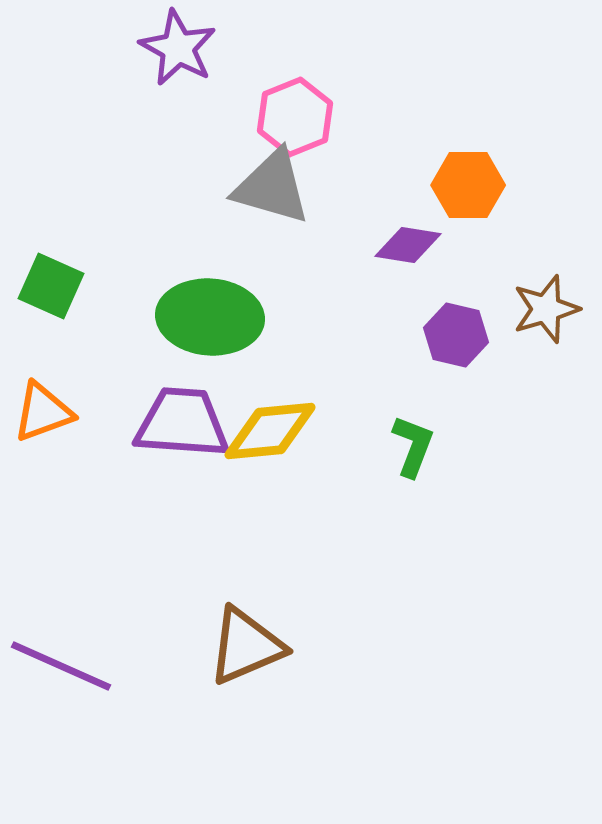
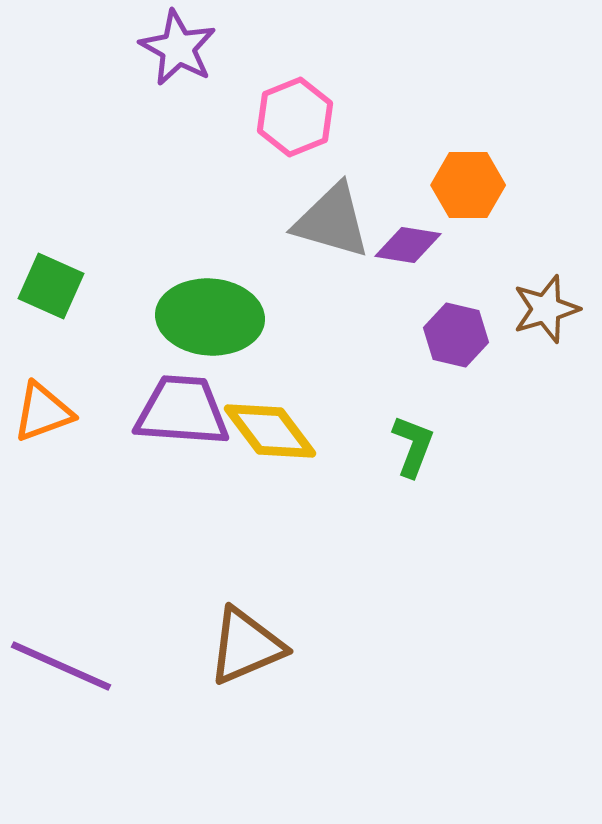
gray triangle: moved 60 px right, 34 px down
purple trapezoid: moved 12 px up
yellow diamond: rotated 58 degrees clockwise
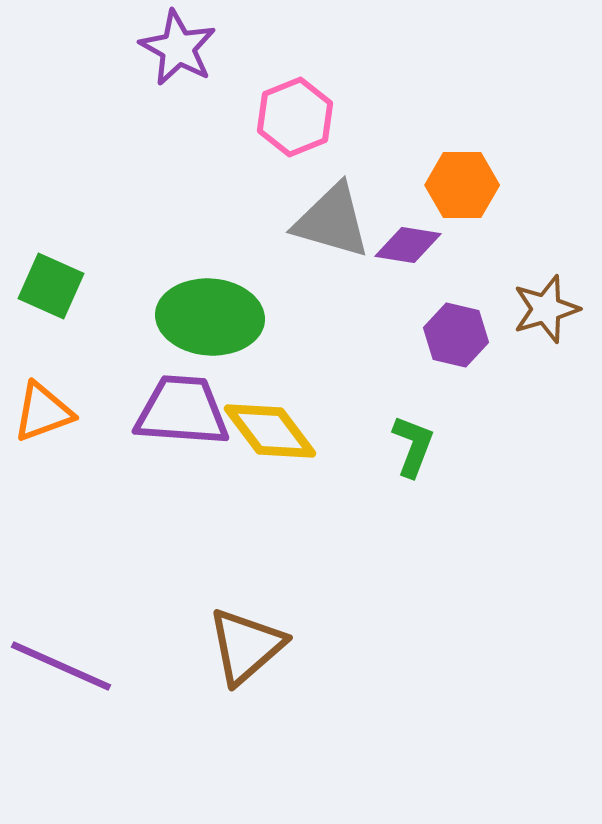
orange hexagon: moved 6 px left
brown triangle: rotated 18 degrees counterclockwise
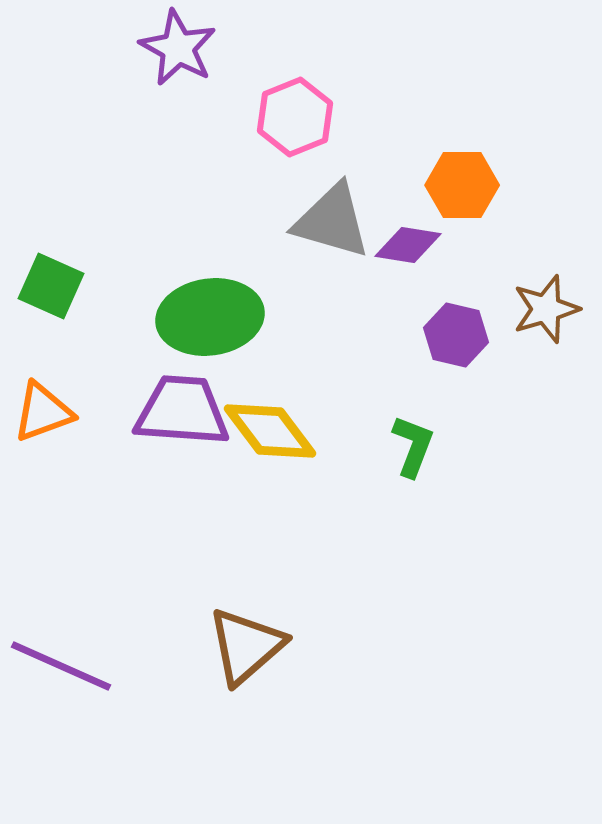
green ellipse: rotated 12 degrees counterclockwise
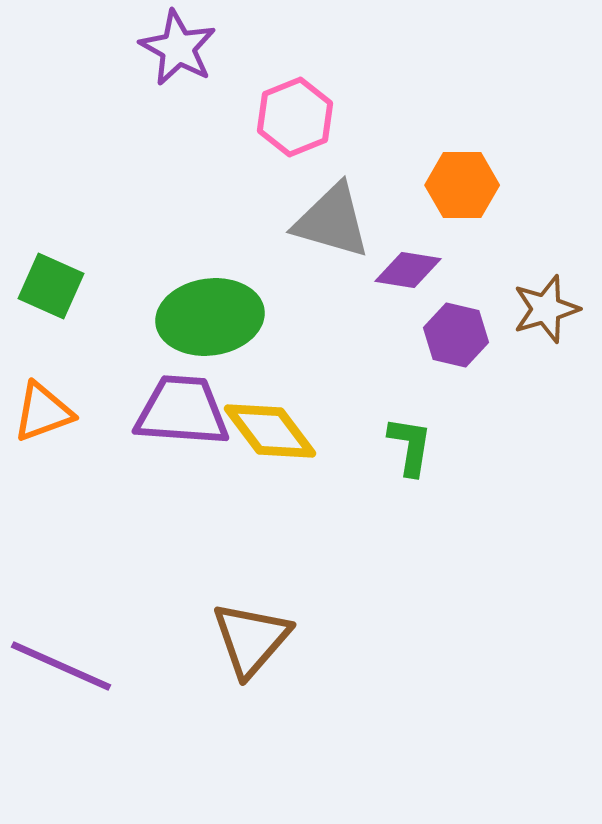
purple diamond: moved 25 px down
green L-shape: moved 3 px left; rotated 12 degrees counterclockwise
brown triangle: moved 5 px right, 7 px up; rotated 8 degrees counterclockwise
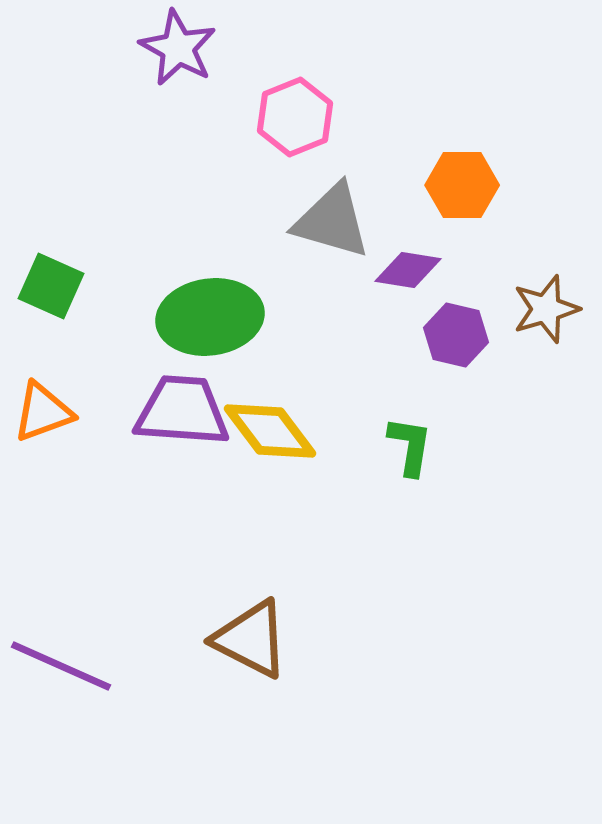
brown triangle: rotated 44 degrees counterclockwise
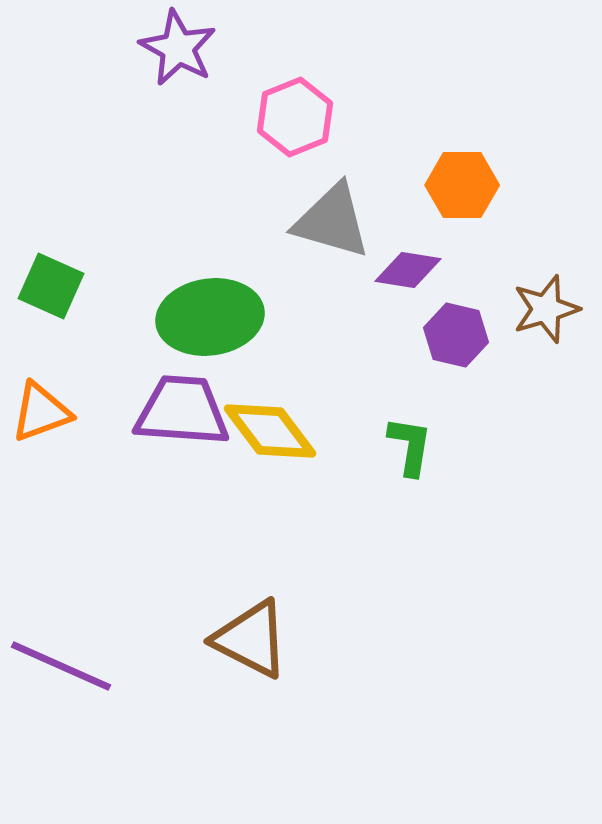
orange triangle: moved 2 px left
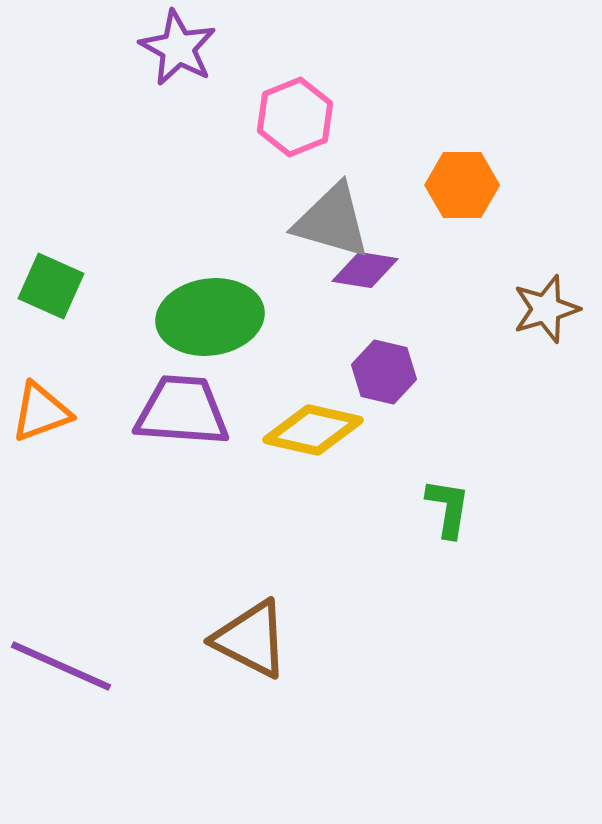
purple diamond: moved 43 px left
purple hexagon: moved 72 px left, 37 px down
yellow diamond: moved 43 px right, 1 px up; rotated 40 degrees counterclockwise
green L-shape: moved 38 px right, 62 px down
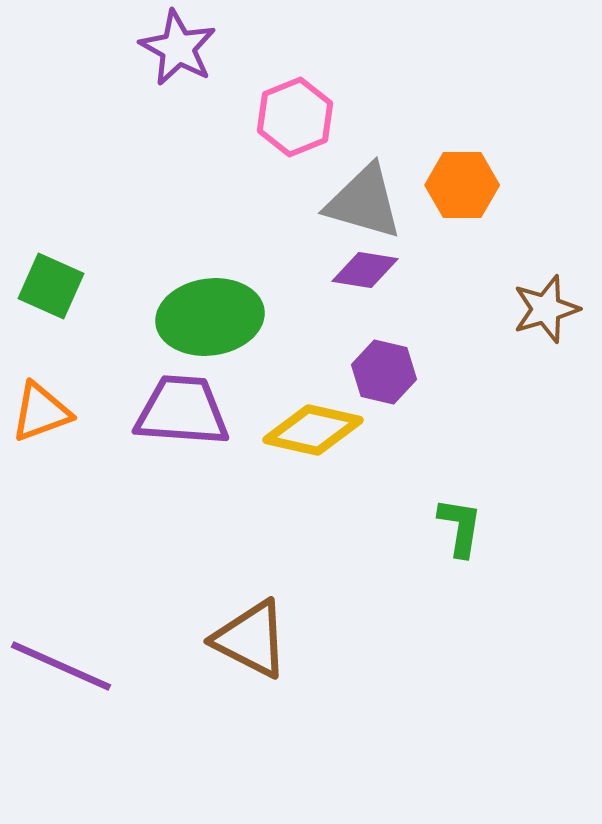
gray triangle: moved 32 px right, 19 px up
green L-shape: moved 12 px right, 19 px down
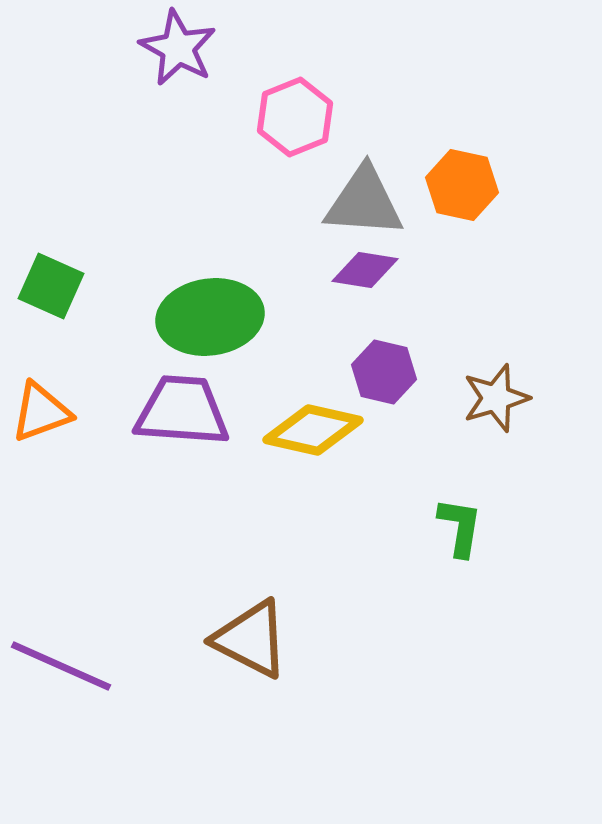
orange hexagon: rotated 12 degrees clockwise
gray triangle: rotated 12 degrees counterclockwise
brown star: moved 50 px left, 89 px down
